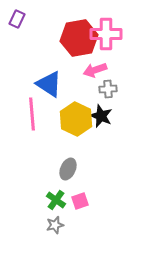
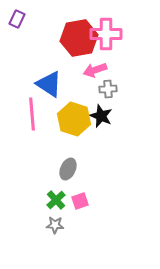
yellow hexagon: moved 2 px left; rotated 8 degrees counterclockwise
green cross: rotated 12 degrees clockwise
gray star: rotated 18 degrees clockwise
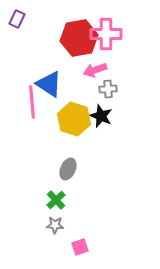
pink line: moved 12 px up
pink square: moved 46 px down
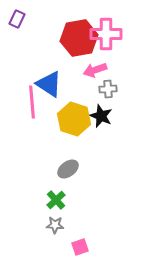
gray ellipse: rotated 30 degrees clockwise
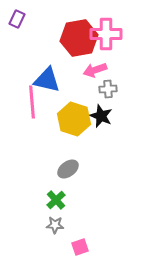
blue triangle: moved 2 px left, 4 px up; rotated 20 degrees counterclockwise
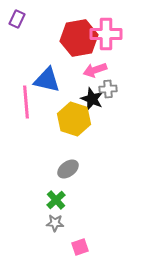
pink line: moved 6 px left
black star: moved 9 px left, 17 px up
gray star: moved 2 px up
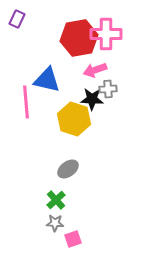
black star: rotated 20 degrees counterclockwise
pink square: moved 7 px left, 8 px up
